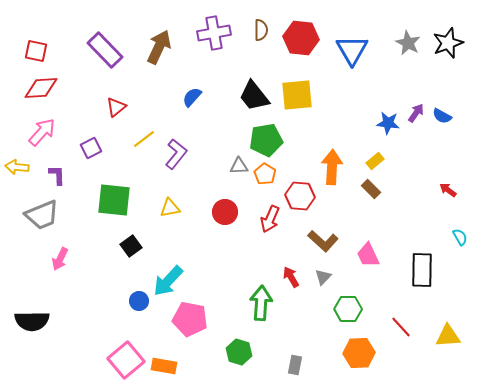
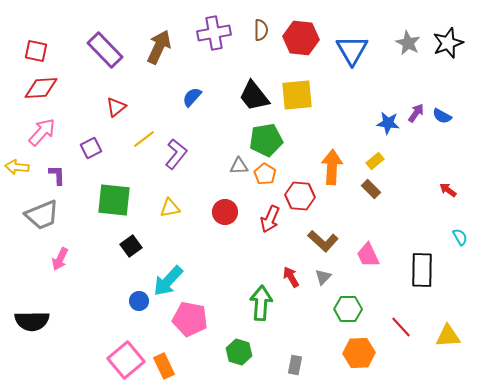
orange rectangle at (164, 366): rotated 55 degrees clockwise
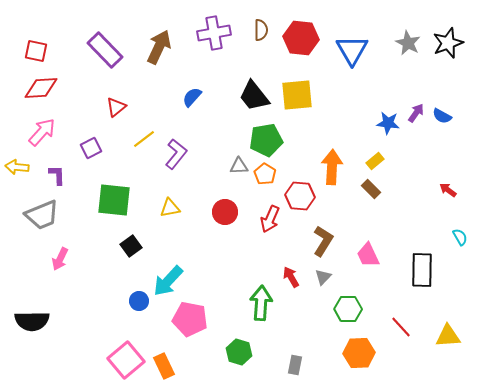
brown L-shape at (323, 241): rotated 100 degrees counterclockwise
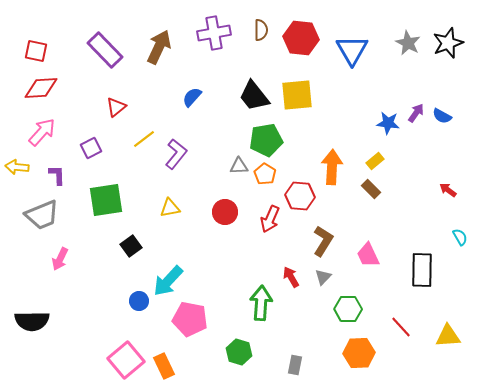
green square at (114, 200): moved 8 px left; rotated 15 degrees counterclockwise
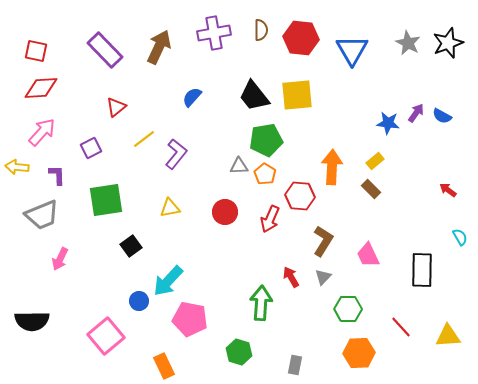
pink square at (126, 360): moved 20 px left, 24 px up
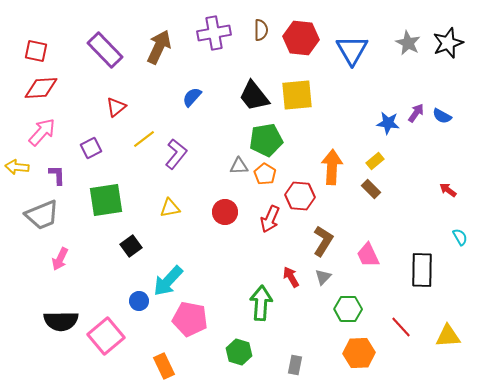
black semicircle at (32, 321): moved 29 px right
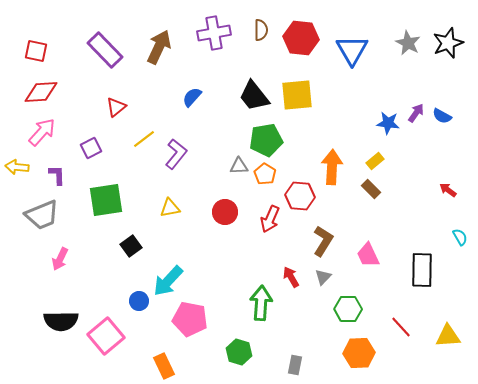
red diamond at (41, 88): moved 4 px down
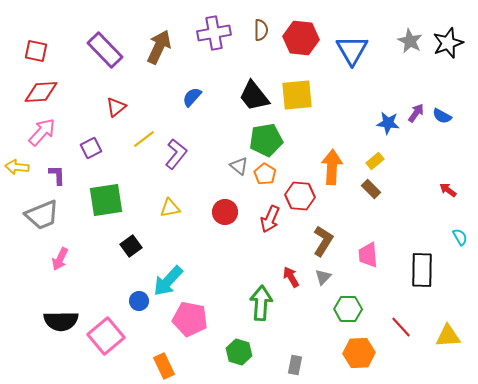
gray star at (408, 43): moved 2 px right, 2 px up
gray triangle at (239, 166): rotated 42 degrees clockwise
pink trapezoid at (368, 255): rotated 20 degrees clockwise
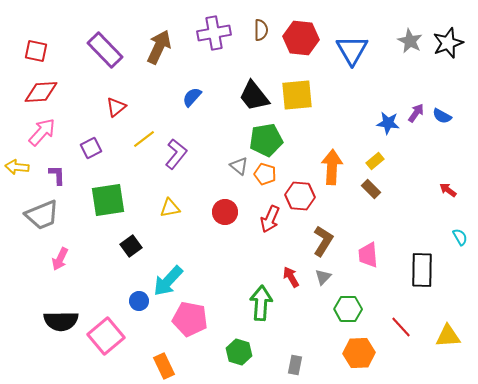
orange pentagon at (265, 174): rotated 15 degrees counterclockwise
green square at (106, 200): moved 2 px right
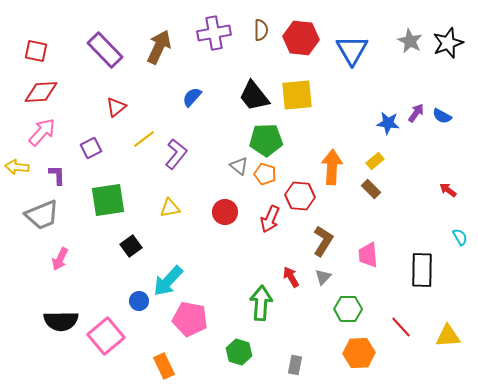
green pentagon at (266, 140): rotated 8 degrees clockwise
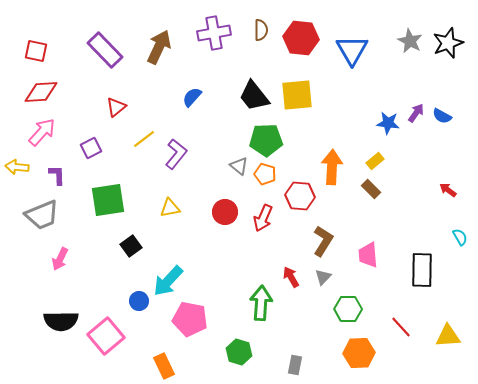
red arrow at (270, 219): moved 7 px left, 1 px up
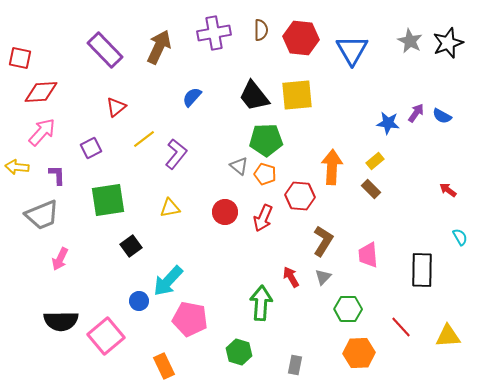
red square at (36, 51): moved 16 px left, 7 px down
